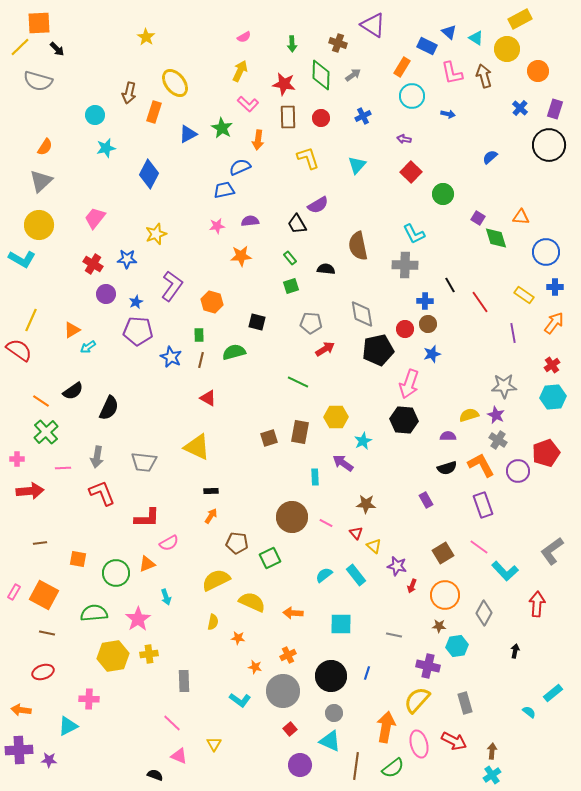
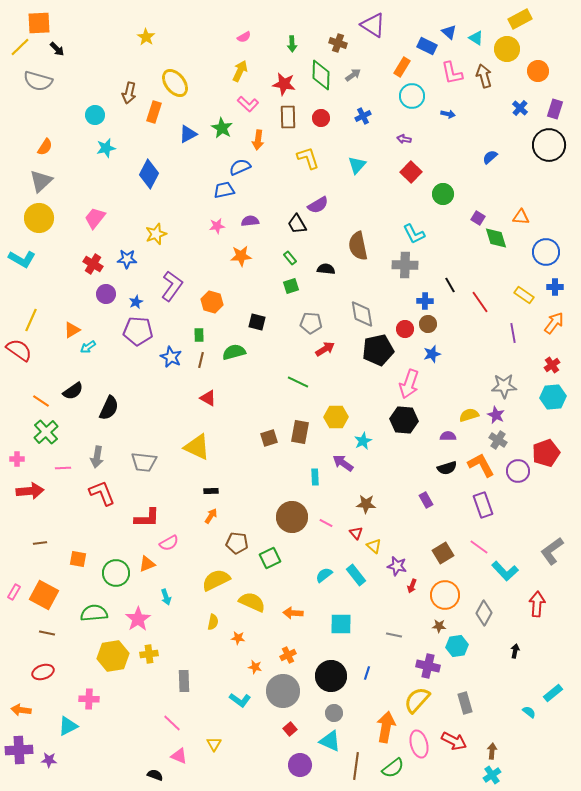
yellow circle at (39, 225): moved 7 px up
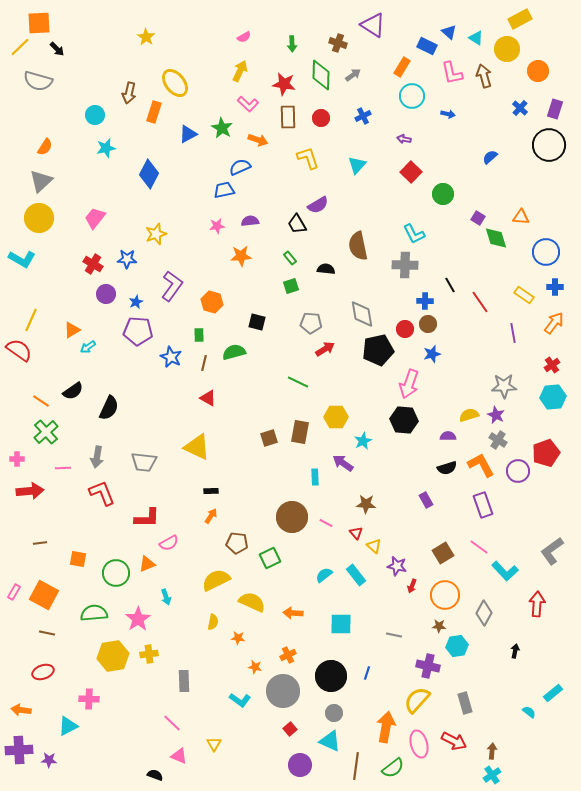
orange arrow at (258, 140): rotated 78 degrees counterclockwise
brown line at (201, 360): moved 3 px right, 3 px down
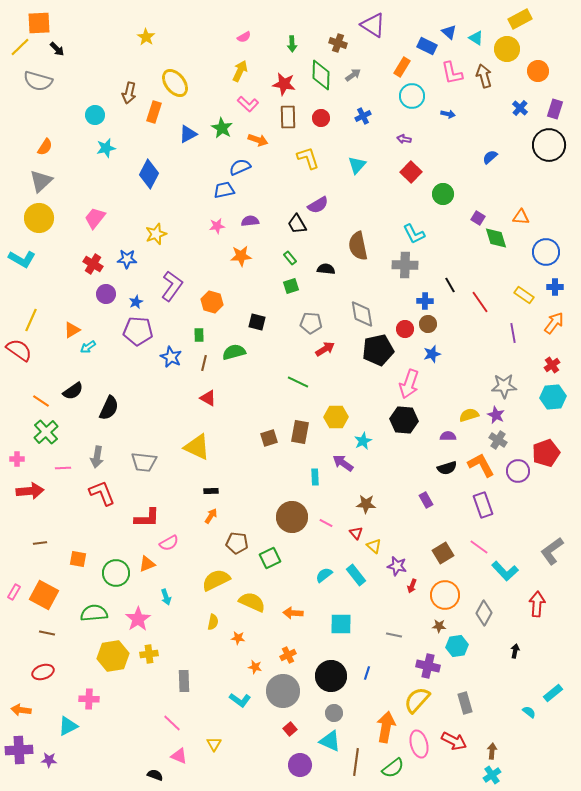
brown line at (356, 766): moved 4 px up
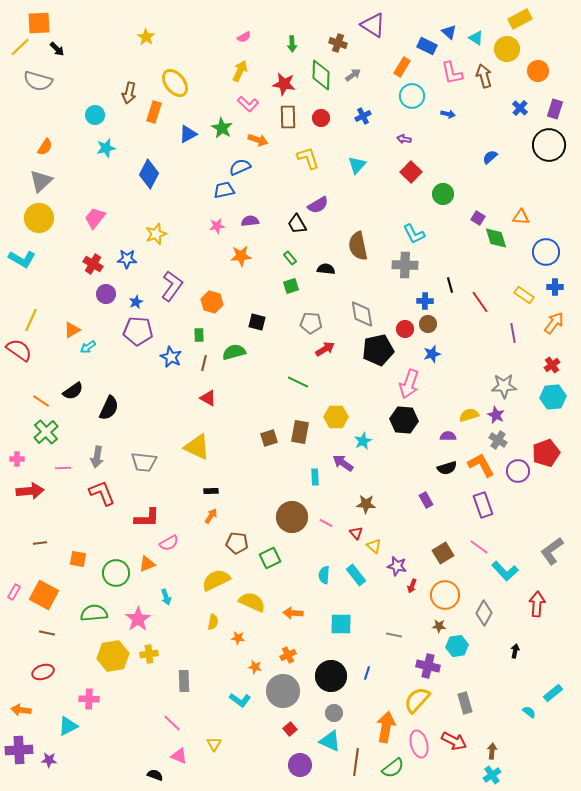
black line at (450, 285): rotated 14 degrees clockwise
cyan semicircle at (324, 575): rotated 48 degrees counterclockwise
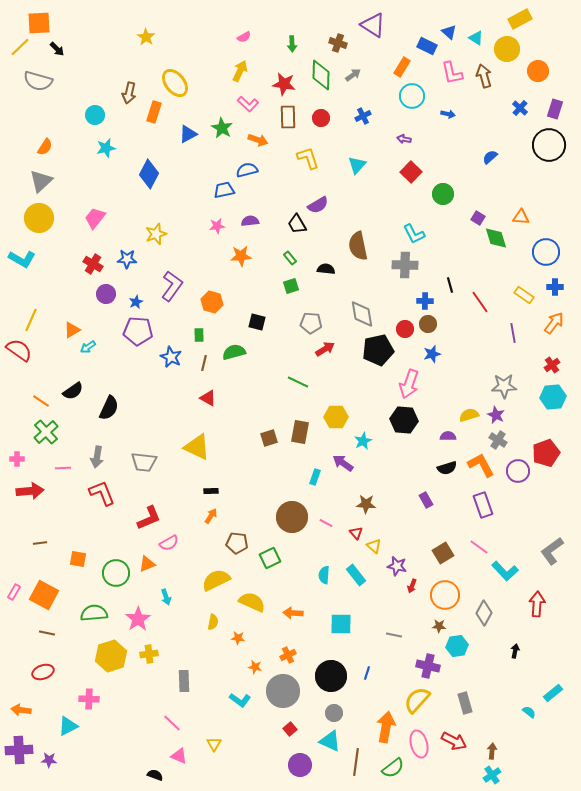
blue semicircle at (240, 167): moved 7 px right, 3 px down; rotated 10 degrees clockwise
cyan rectangle at (315, 477): rotated 21 degrees clockwise
red L-shape at (147, 518): moved 2 px right; rotated 24 degrees counterclockwise
yellow hexagon at (113, 656): moved 2 px left; rotated 8 degrees counterclockwise
